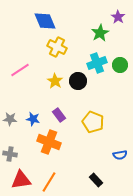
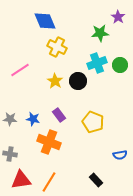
green star: rotated 24 degrees clockwise
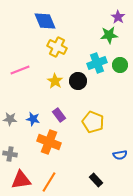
green star: moved 9 px right, 2 px down
pink line: rotated 12 degrees clockwise
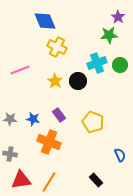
blue semicircle: rotated 104 degrees counterclockwise
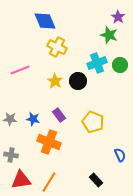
green star: rotated 24 degrees clockwise
gray cross: moved 1 px right, 1 px down
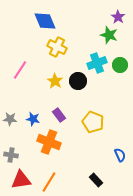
pink line: rotated 36 degrees counterclockwise
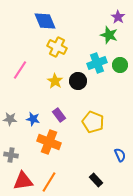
red triangle: moved 2 px right, 1 px down
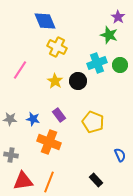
orange line: rotated 10 degrees counterclockwise
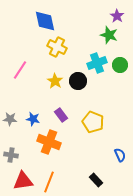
purple star: moved 1 px left, 1 px up
blue diamond: rotated 10 degrees clockwise
purple rectangle: moved 2 px right
